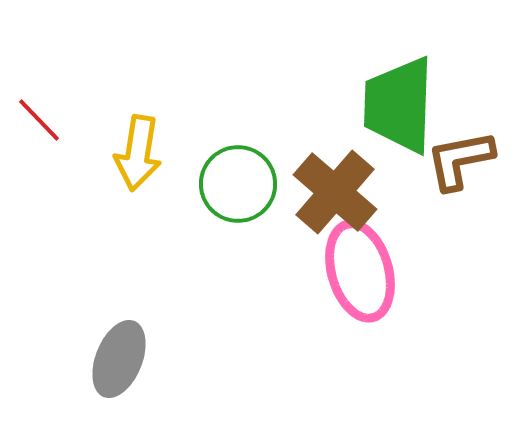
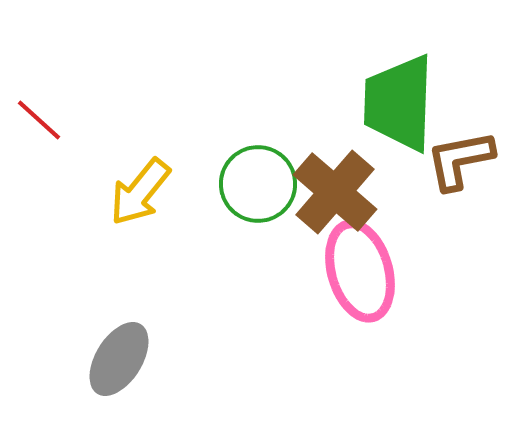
green trapezoid: moved 2 px up
red line: rotated 4 degrees counterclockwise
yellow arrow: moved 2 px right, 39 px down; rotated 30 degrees clockwise
green circle: moved 20 px right
gray ellipse: rotated 10 degrees clockwise
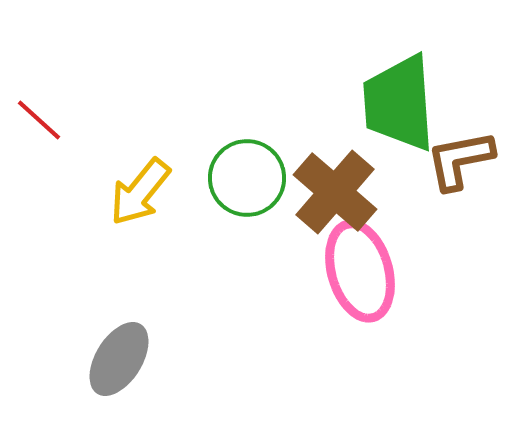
green trapezoid: rotated 6 degrees counterclockwise
green circle: moved 11 px left, 6 px up
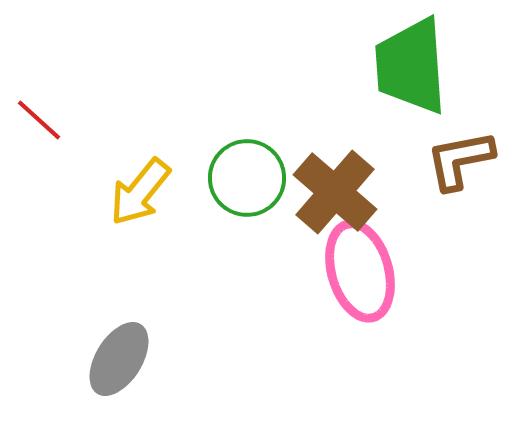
green trapezoid: moved 12 px right, 37 px up
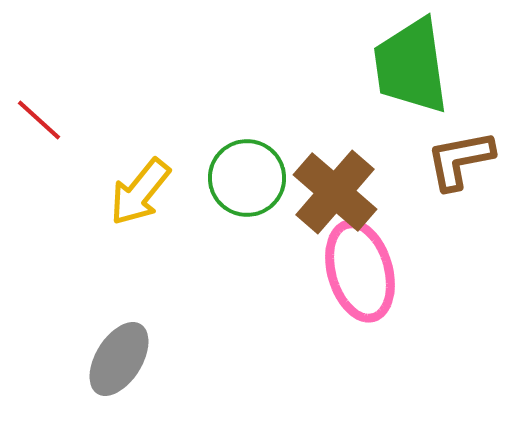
green trapezoid: rotated 4 degrees counterclockwise
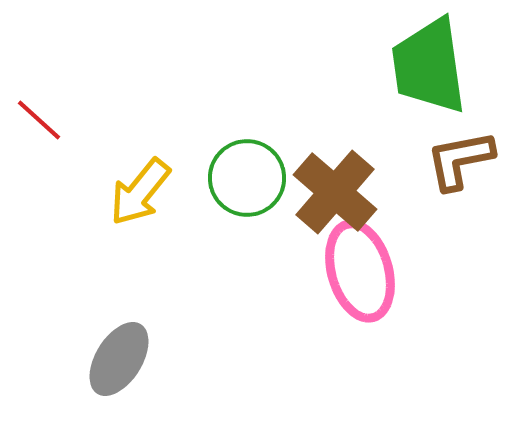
green trapezoid: moved 18 px right
